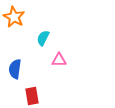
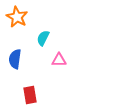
orange star: moved 3 px right
blue semicircle: moved 10 px up
red rectangle: moved 2 px left, 1 px up
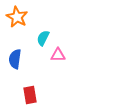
pink triangle: moved 1 px left, 5 px up
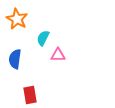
orange star: moved 2 px down
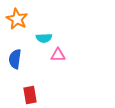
cyan semicircle: moved 1 px right; rotated 119 degrees counterclockwise
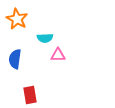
cyan semicircle: moved 1 px right
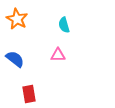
cyan semicircle: moved 19 px right, 13 px up; rotated 77 degrees clockwise
blue semicircle: rotated 120 degrees clockwise
red rectangle: moved 1 px left, 1 px up
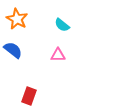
cyan semicircle: moved 2 px left; rotated 35 degrees counterclockwise
blue semicircle: moved 2 px left, 9 px up
red rectangle: moved 2 px down; rotated 30 degrees clockwise
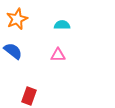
orange star: rotated 20 degrees clockwise
cyan semicircle: rotated 140 degrees clockwise
blue semicircle: moved 1 px down
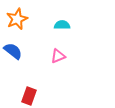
pink triangle: moved 1 px down; rotated 21 degrees counterclockwise
